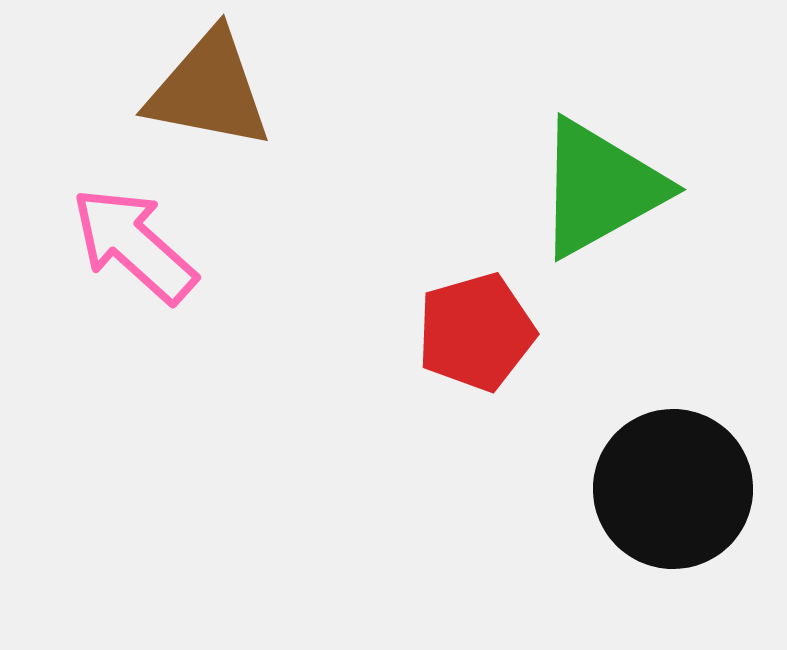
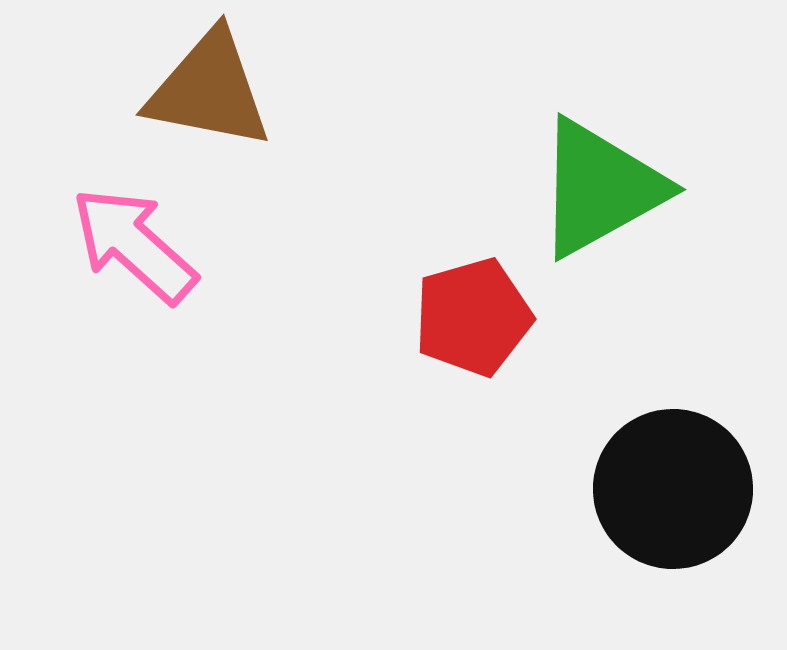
red pentagon: moved 3 px left, 15 px up
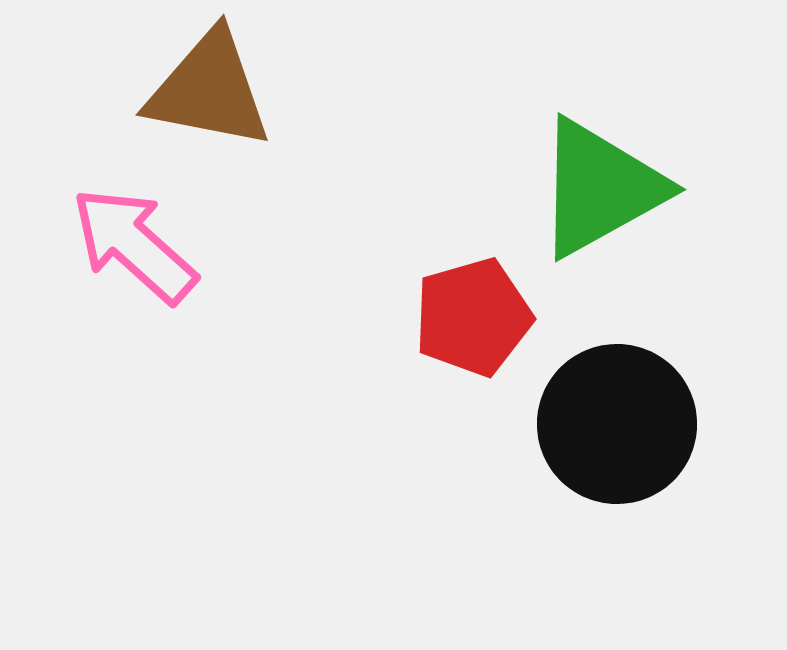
black circle: moved 56 px left, 65 px up
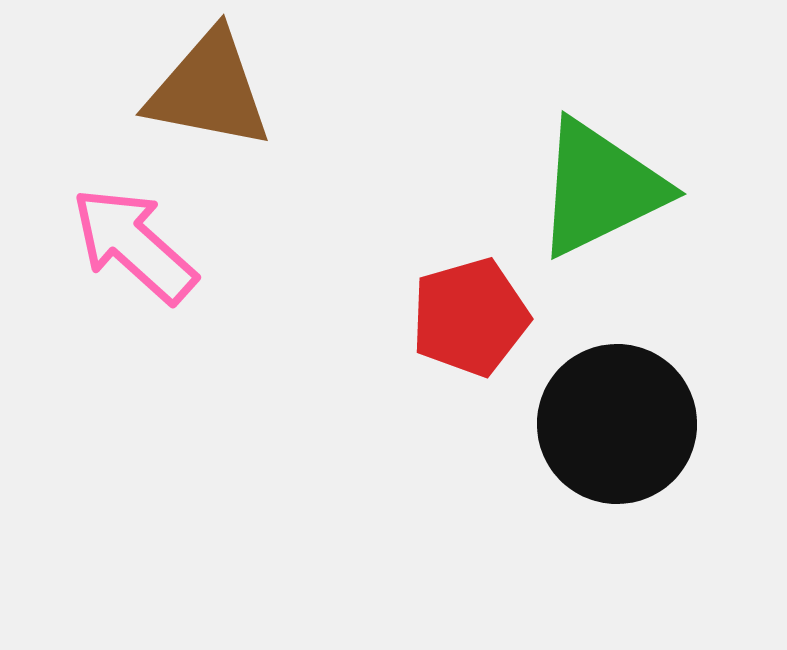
green triangle: rotated 3 degrees clockwise
red pentagon: moved 3 px left
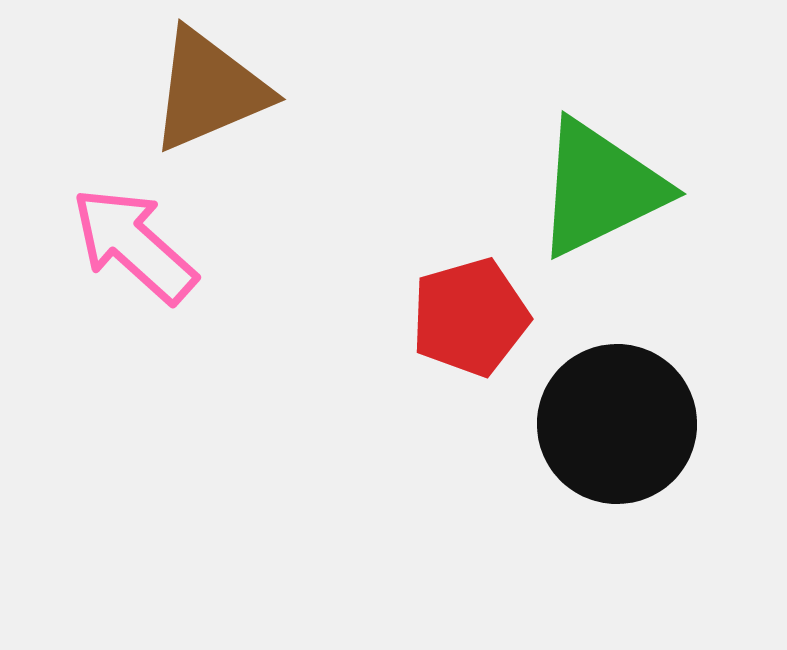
brown triangle: rotated 34 degrees counterclockwise
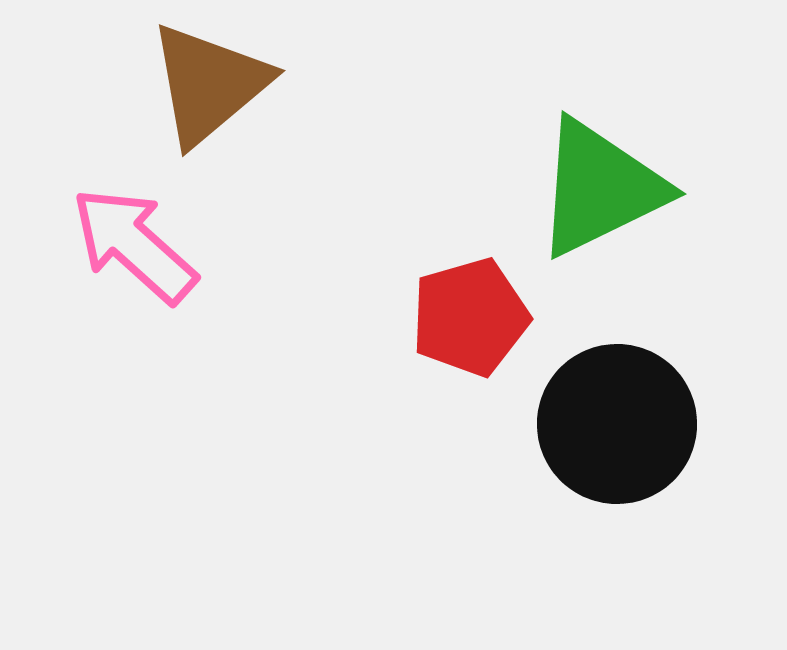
brown triangle: moved 6 px up; rotated 17 degrees counterclockwise
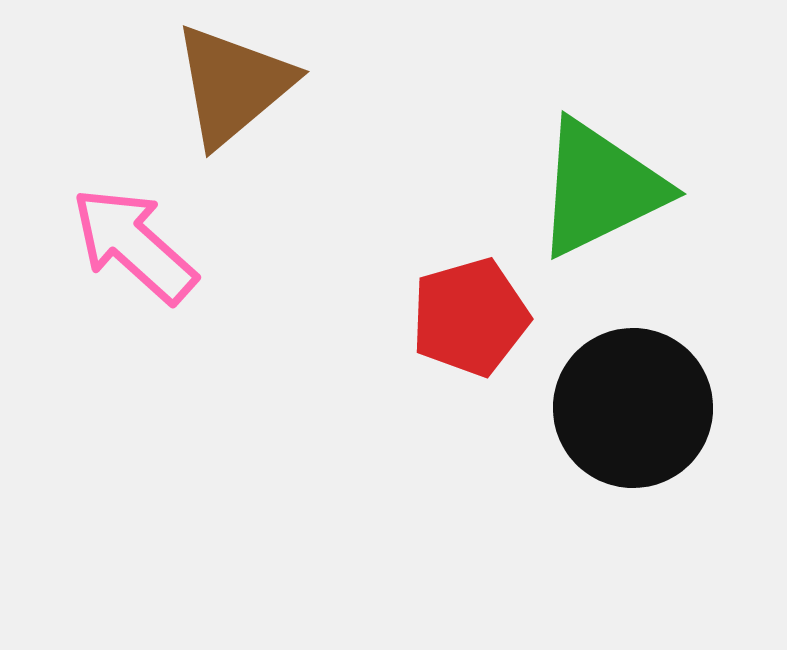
brown triangle: moved 24 px right, 1 px down
black circle: moved 16 px right, 16 px up
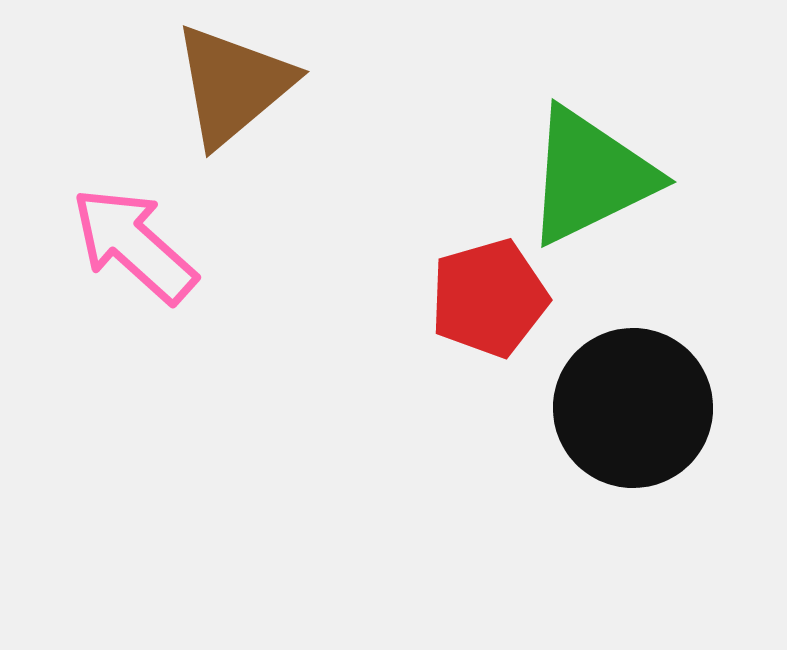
green triangle: moved 10 px left, 12 px up
red pentagon: moved 19 px right, 19 px up
